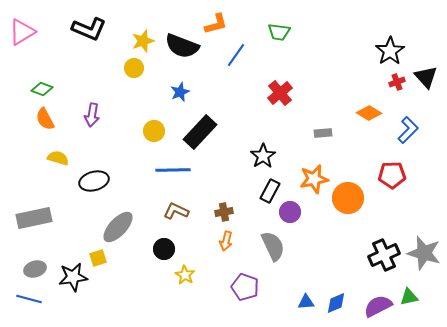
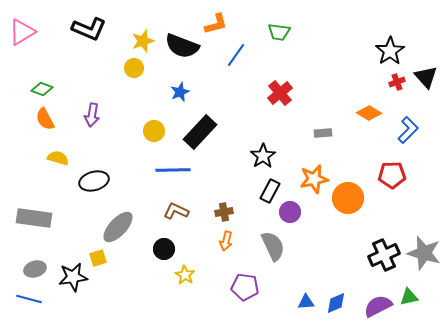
gray rectangle at (34, 218): rotated 20 degrees clockwise
purple pentagon at (245, 287): rotated 12 degrees counterclockwise
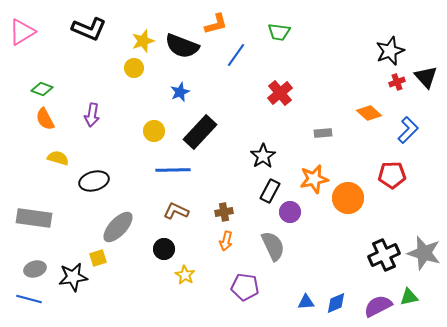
black star at (390, 51): rotated 12 degrees clockwise
orange diamond at (369, 113): rotated 10 degrees clockwise
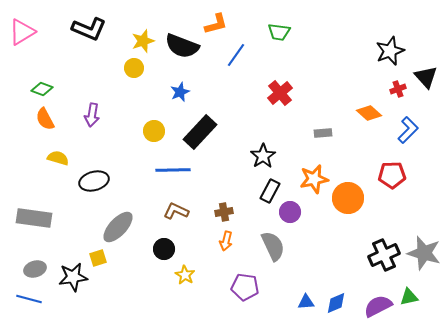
red cross at (397, 82): moved 1 px right, 7 px down
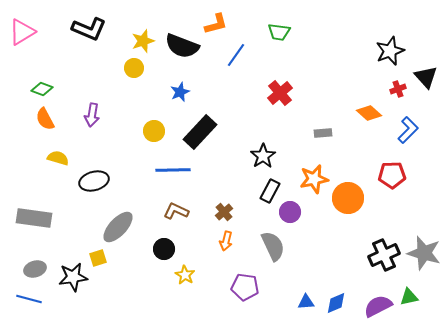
brown cross at (224, 212): rotated 30 degrees counterclockwise
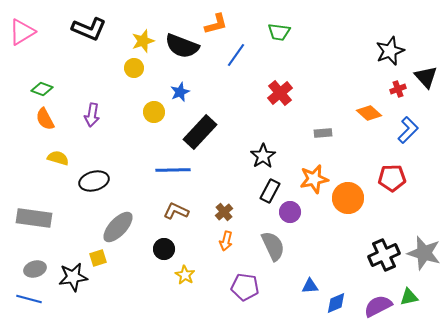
yellow circle at (154, 131): moved 19 px up
red pentagon at (392, 175): moved 3 px down
blue triangle at (306, 302): moved 4 px right, 16 px up
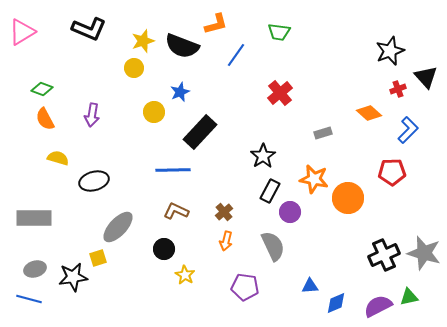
gray rectangle at (323, 133): rotated 12 degrees counterclockwise
red pentagon at (392, 178): moved 6 px up
orange star at (314, 179): rotated 24 degrees clockwise
gray rectangle at (34, 218): rotated 8 degrees counterclockwise
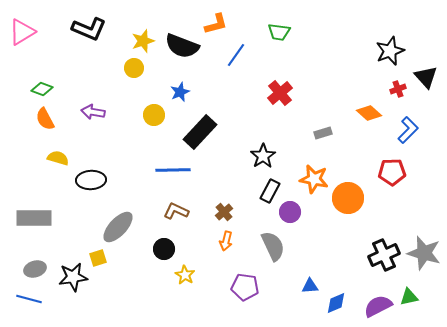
yellow circle at (154, 112): moved 3 px down
purple arrow at (92, 115): moved 1 px right, 3 px up; rotated 90 degrees clockwise
black ellipse at (94, 181): moved 3 px left, 1 px up; rotated 12 degrees clockwise
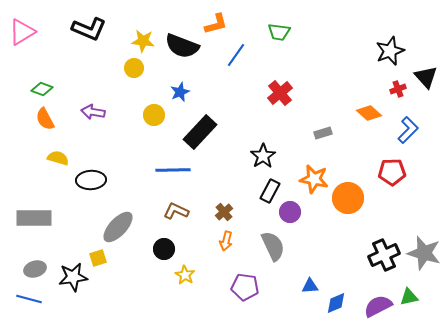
yellow star at (143, 41): rotated 25 degrees clockwise
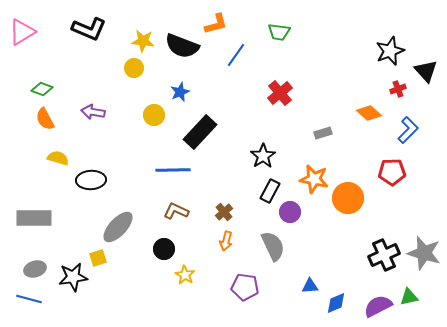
black triangle at (426, 77): moved 6 px up
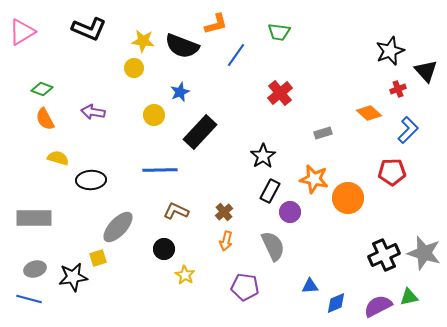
blue line at (173, 170): moved 13 px left
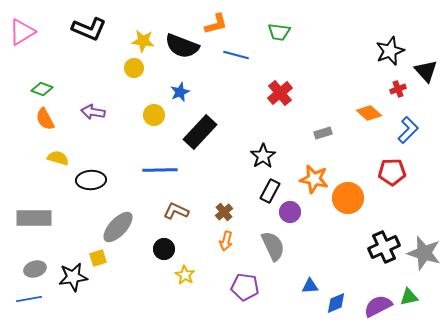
blue line at (236, 55): rotated 70 degrees clockwise
black cross at (384, 255): moved 8 px up
blue line at (29, 299): rotated 25 degrees counterclockwise
